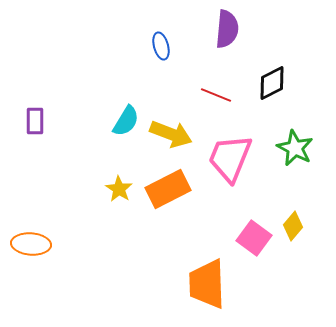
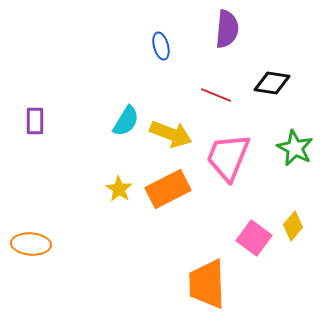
black diamond: rotated 36 degrees clockwise
pink trapezoid: moved 2 px left, 1 px up
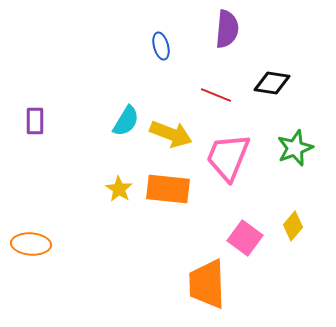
green star: rotated 24 degrees clockwise
orange rectangle: rotated 33 degrees clockwise
pink square: moved 9 px left
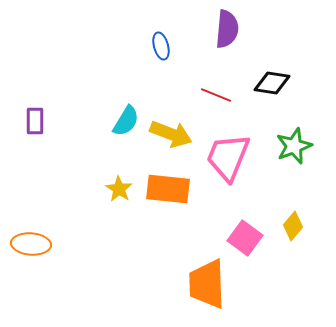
green star: moved 1 px left, 2 px up
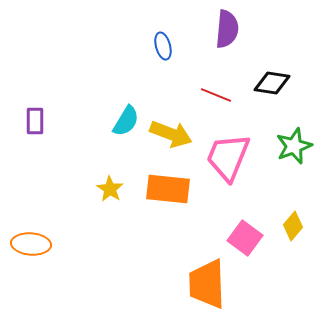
blue ellipse: moved 2 px right
yellow star: moved 9 px left
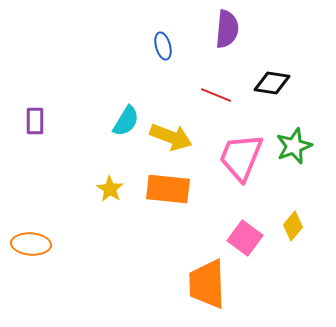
yellow arrow: moved 3 px down
pink trapezoid: moved 13 px right
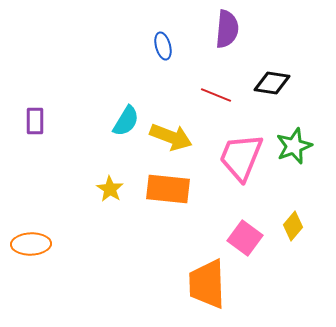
orange ellipse: rotated 6 degrees counterclockwise
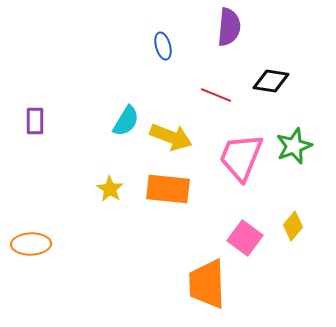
purple semicircle: moved 2 px right, 2 px up
black diamond: moved 1 px left, 2 px up
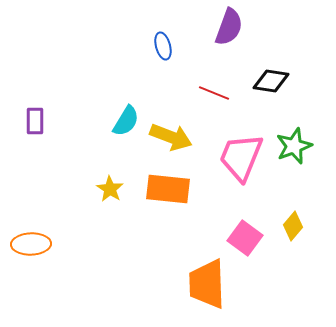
purple semicircle: rotated 15 degrees clockwise
red line: moved 2 px left, 2 px up
